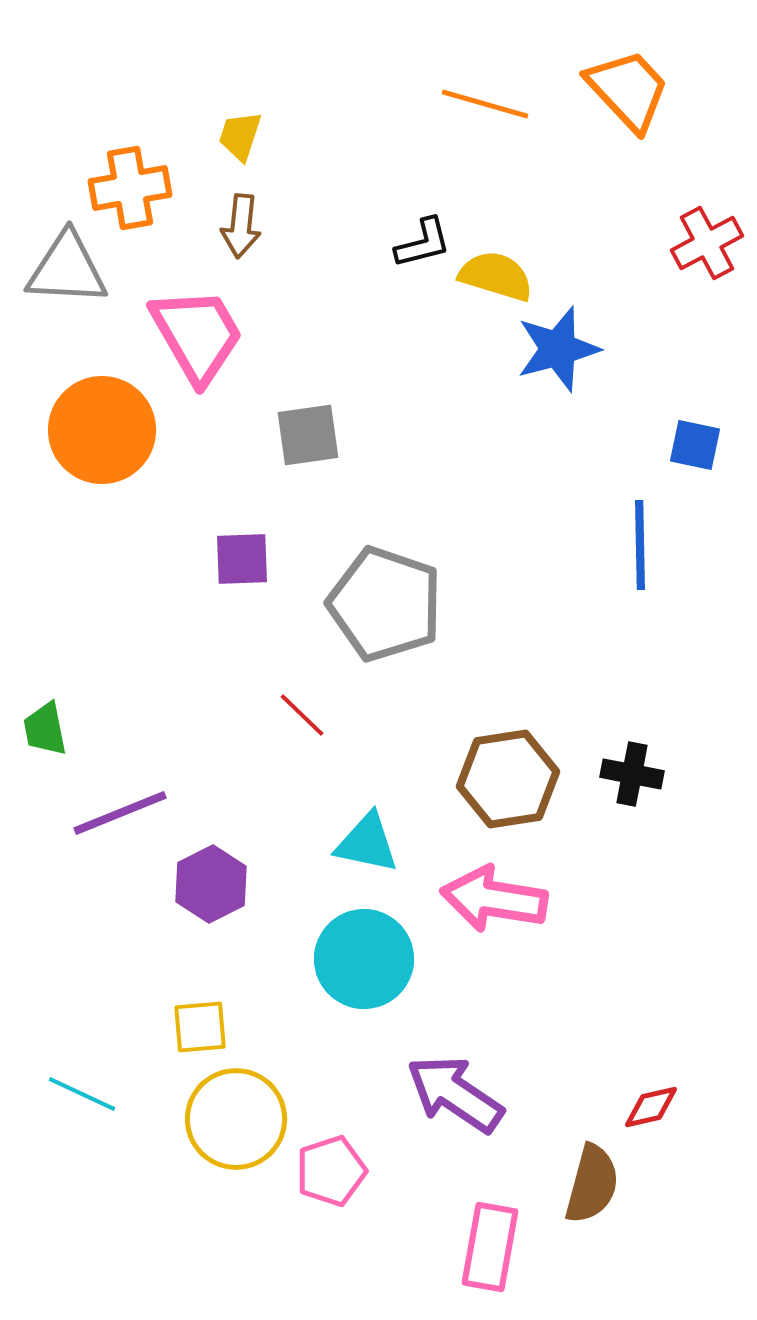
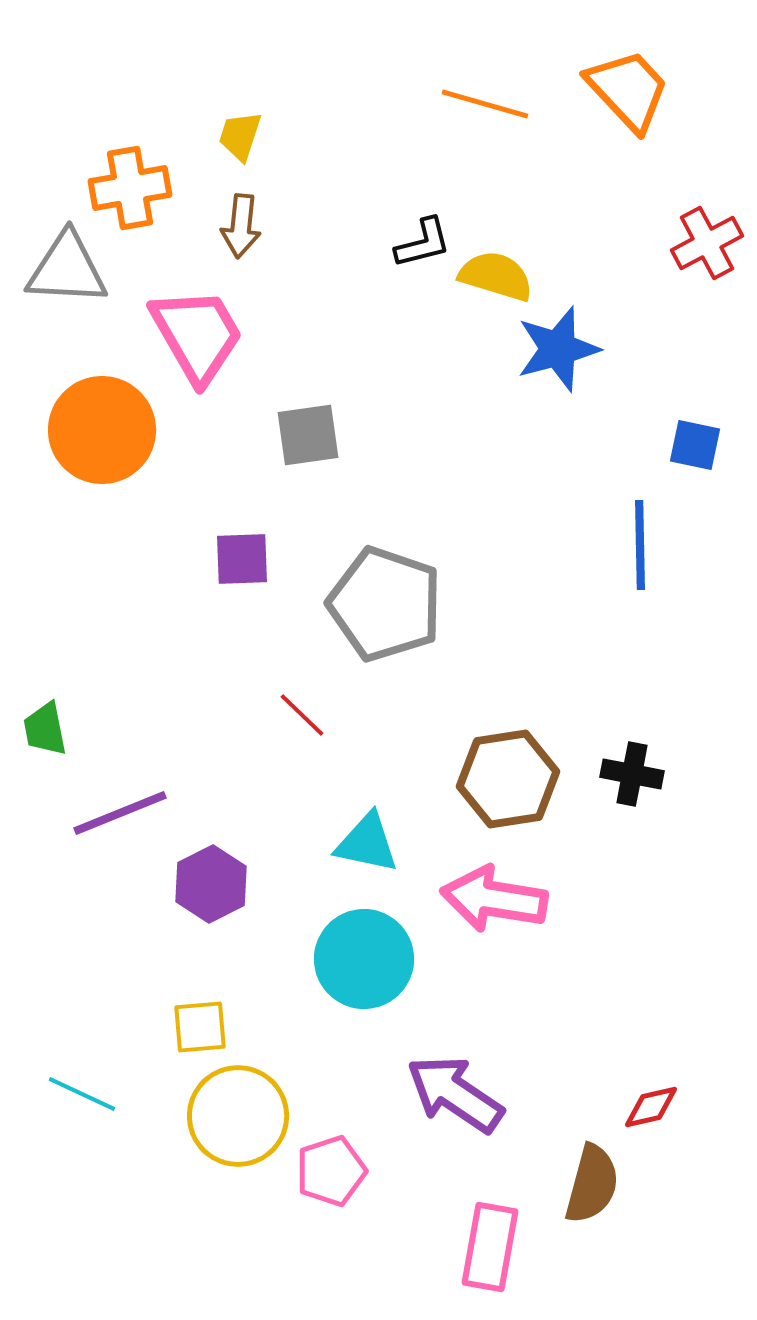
yellow circle: moved 2 px right, 3 px up
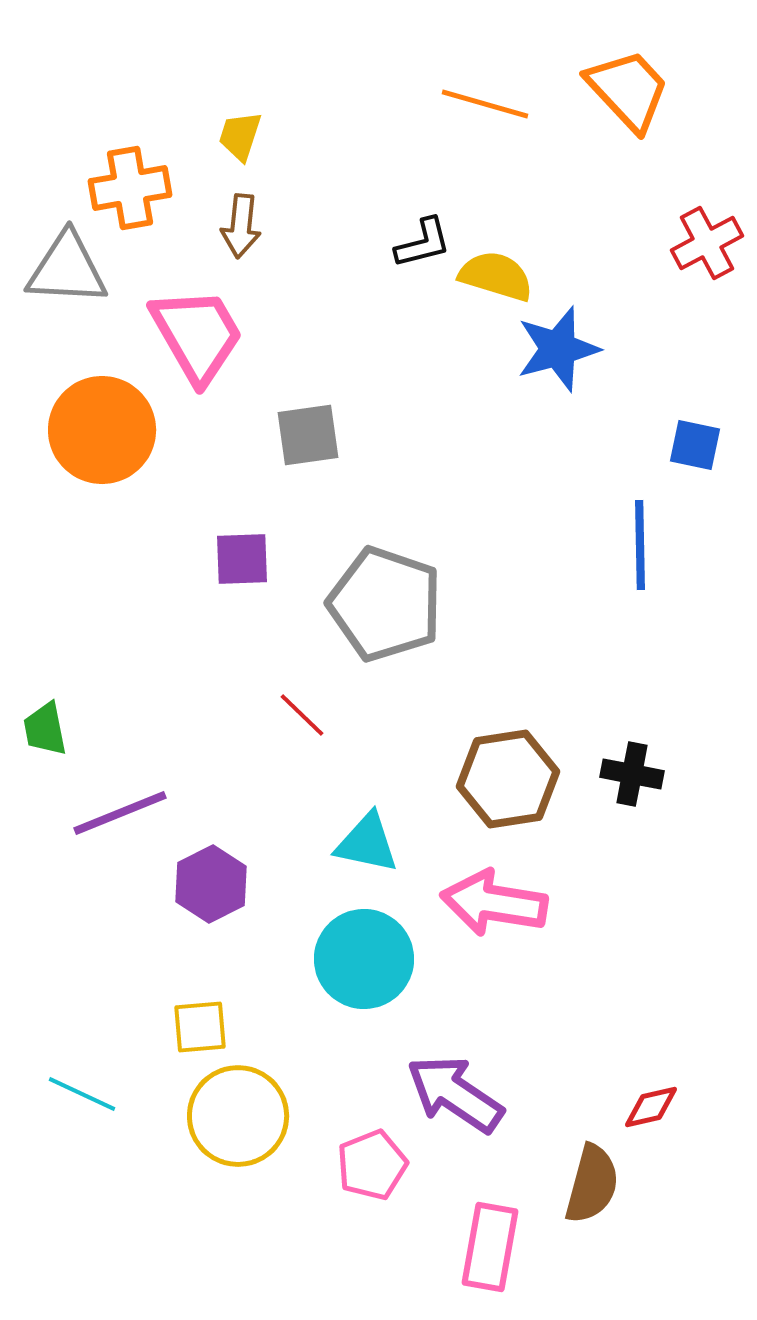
pink arrow: moved 4 px down
pink pentagon: moved 41 px right, 6 px up; rotated 4 degrees counterclockwise
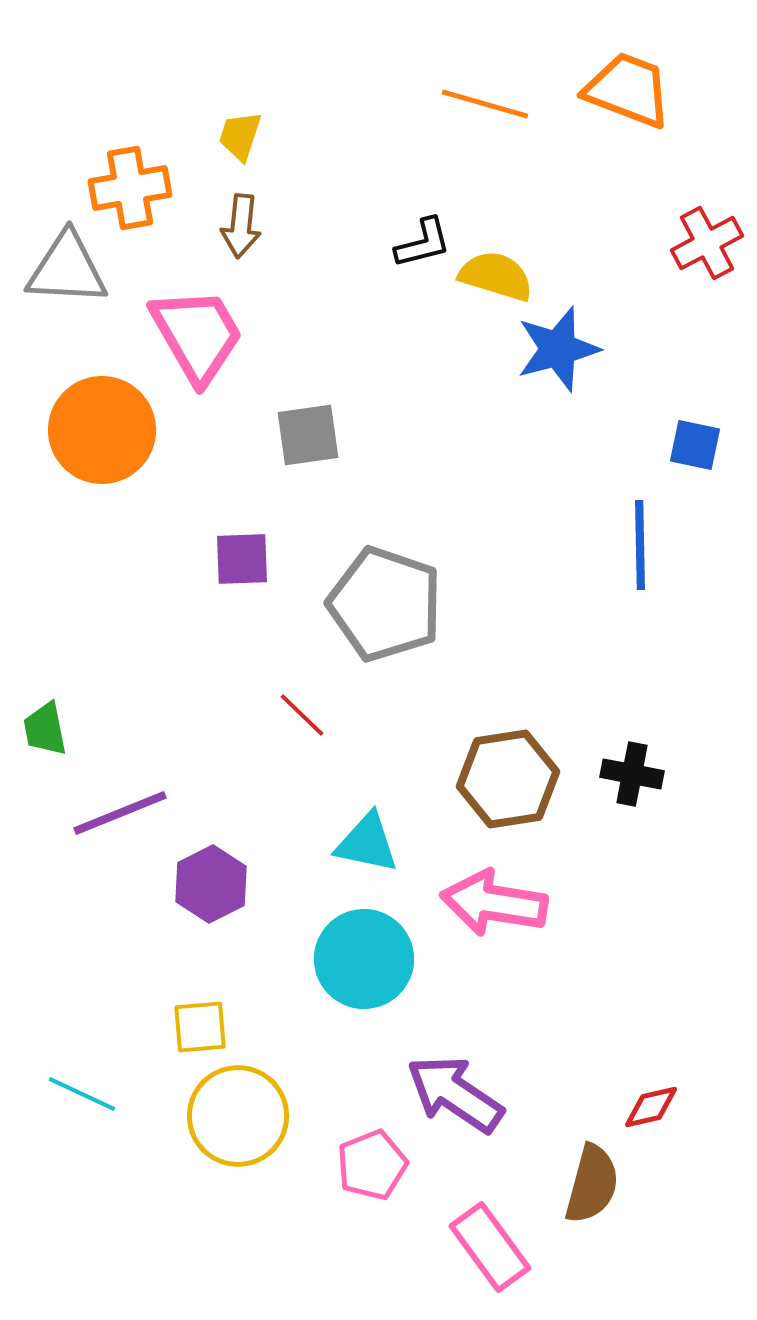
orange trapezoid: rotated 26 degrees counterclockwise
pink rectangle: rotated 46 degrees counterclockwise
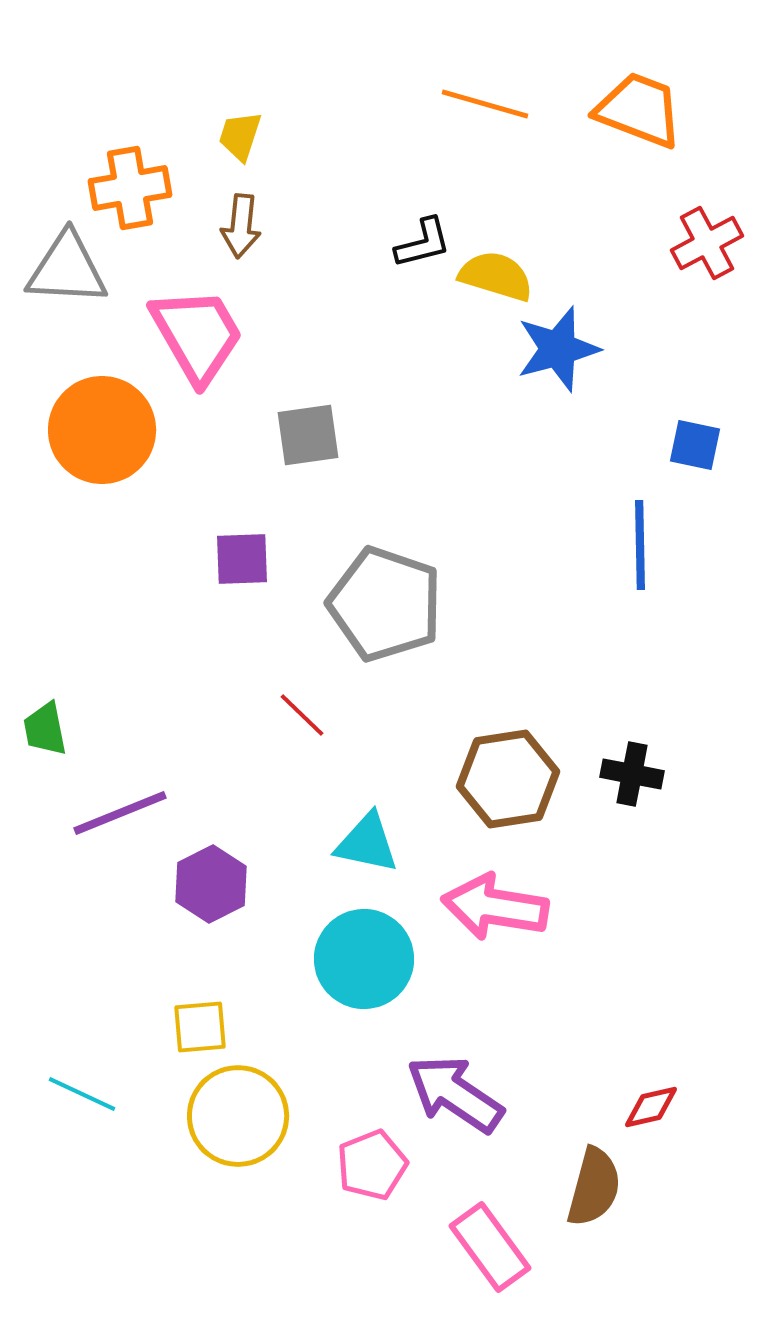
orange trapezoid: moved 11 px right, 20 px down
pink arrow: moved 1 px right, 4 px down
brown semicircle: moved 2 px right, 3 px down
